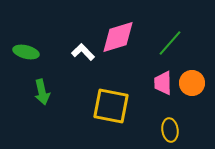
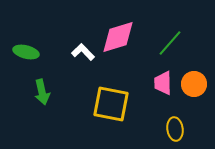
orange circle: moved 2 px right, 1 px down
yellow square: moved 2 px up
yellow ellipse: moved 5 px right, 1 px up
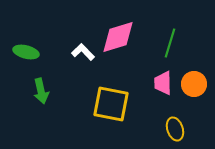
green line: rotated 24 degrees counterclockwise
green arrow: moved 1 px left, 1 px up
yellow ellipse: rotated 10 degrees counterclockwise
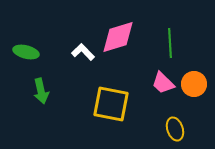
green line: rotated 20 degrees counterclockwise
pink trapezoid: rotated 45 degrees counterclockwise
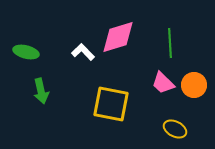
orange circle: moved 1 px down
yellow ellipse: rotated 45 degrees counterclockwise
